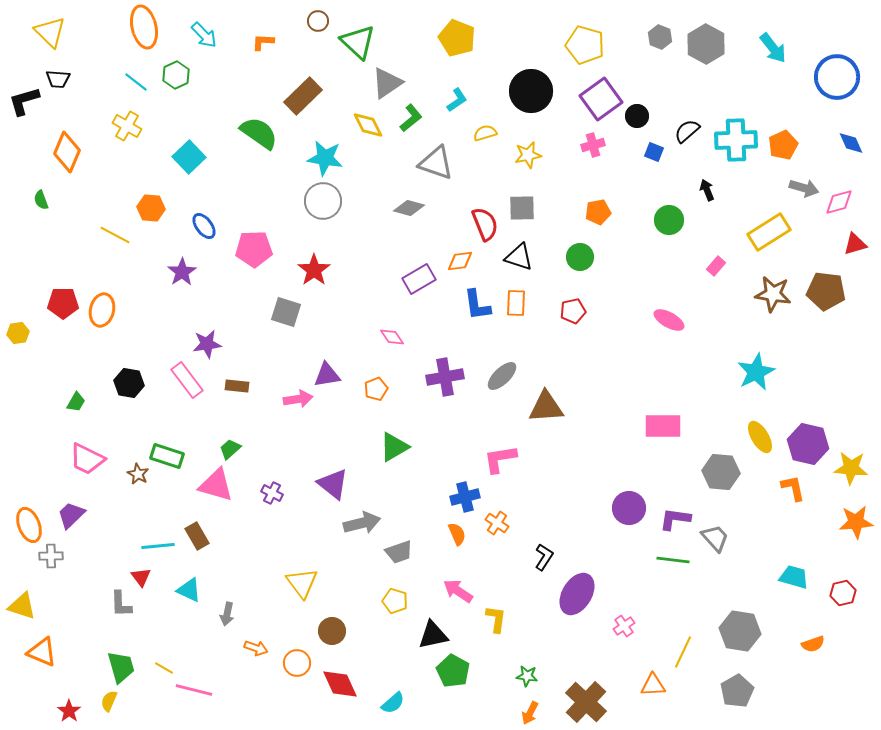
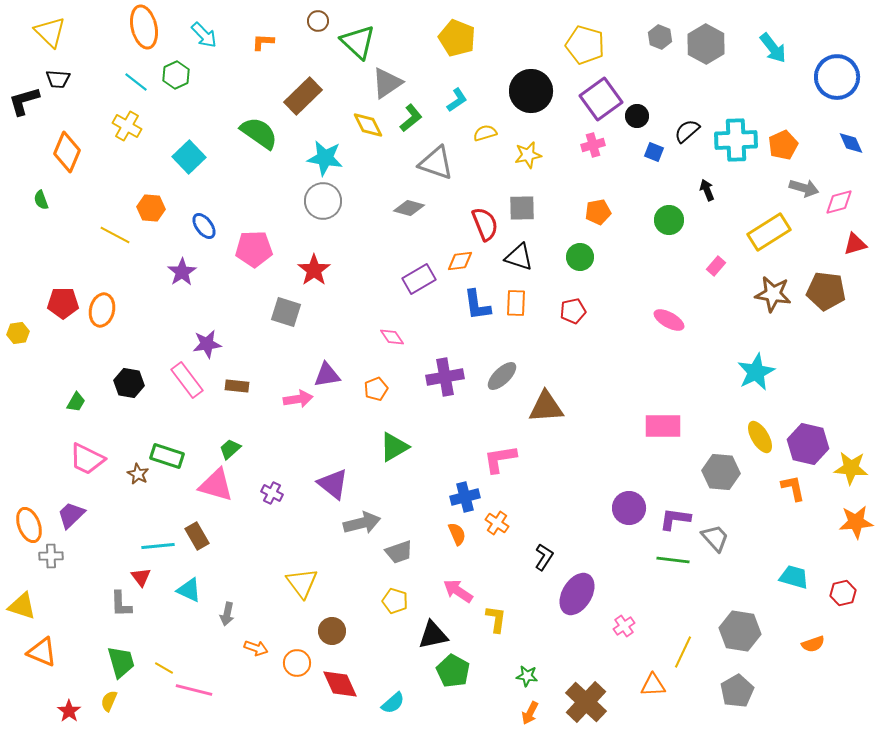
green trapezoid at (121, 667): moved 5 px up
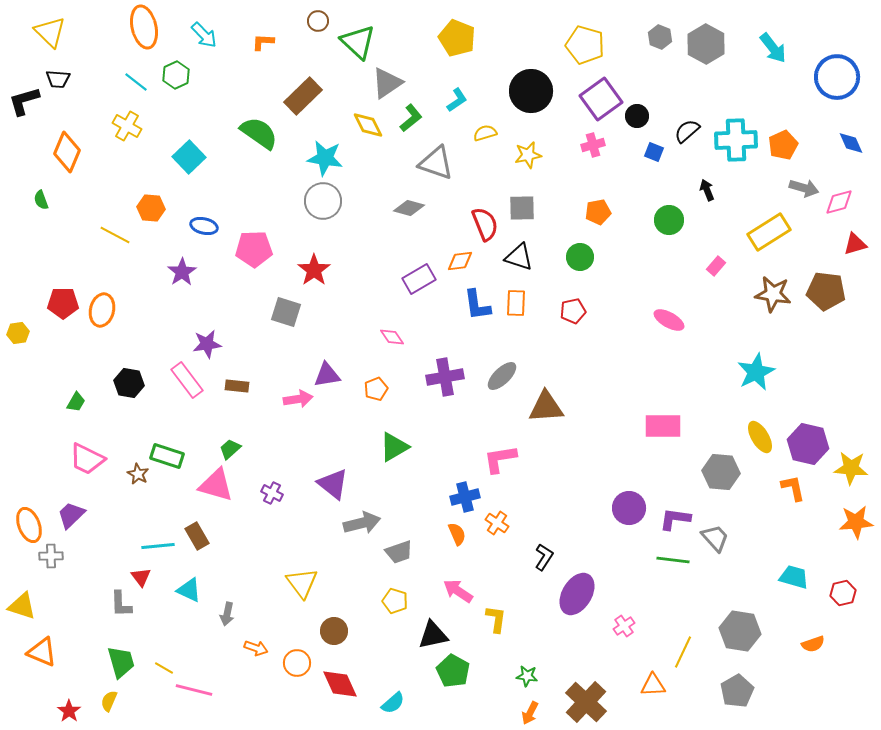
blue ellipse at (204, 226): rotated 40 degrees counterclockwise
brown circle at (332, 631): moved 2 px right
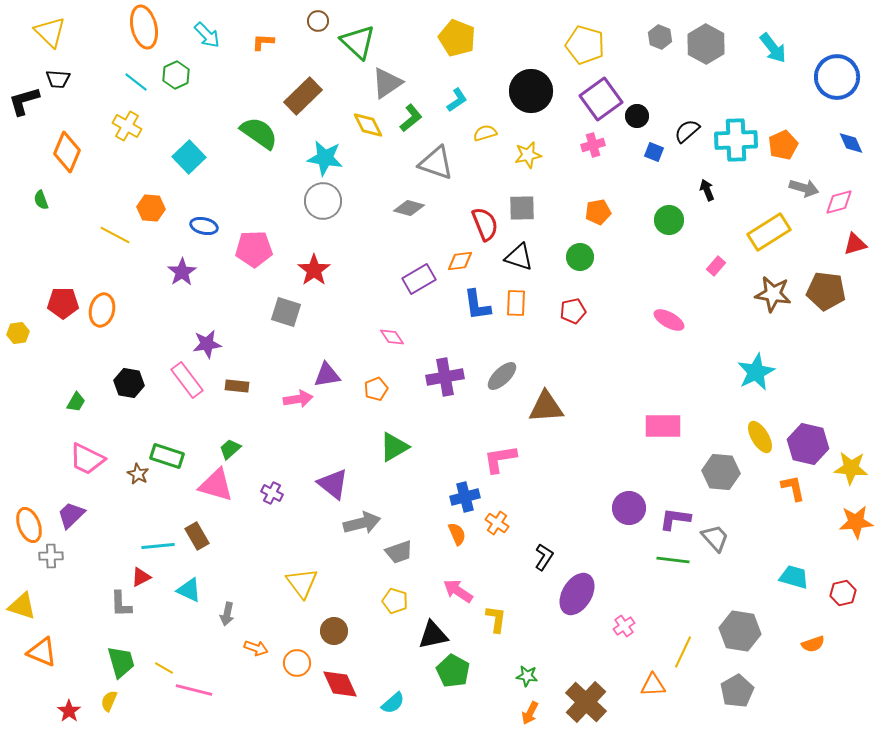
cyan arrow at (204, 35): moved 3 px right
red triangle at (141, 577): rotated 40 degrees clockwise
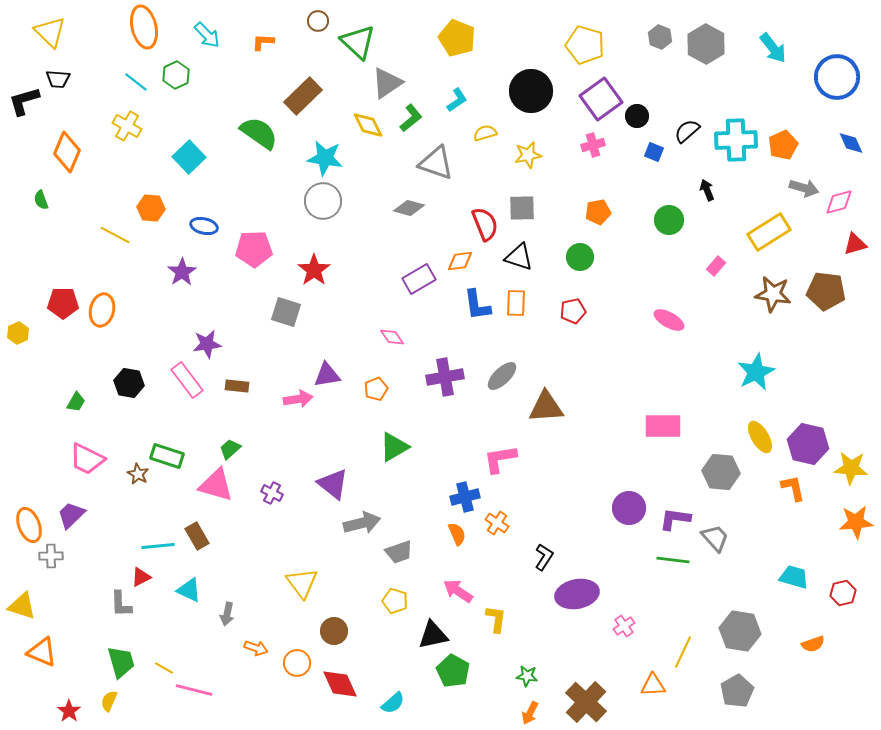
yellow hexagon at (18, 333): rotated 15 degrees counterclockwise
purple ellipse at (577, 594): rotated 48 degrees clockwise
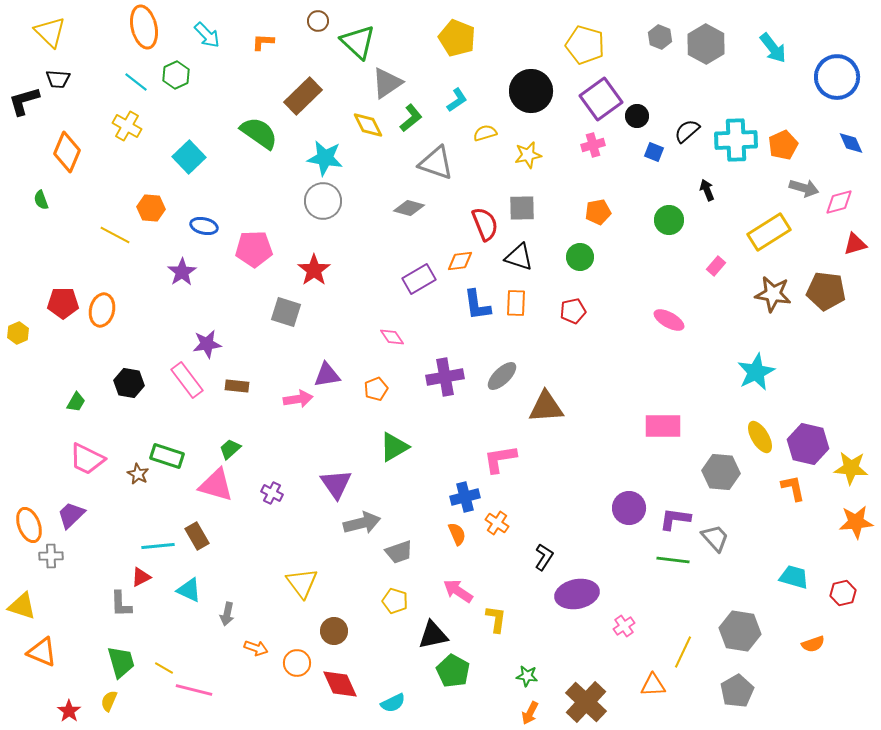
purple triangle at (333, 484): moved 3 px right; rotated 16 degrees clockwise
cyan semicircle at (393, 703): rotated 15 degrees clockwise
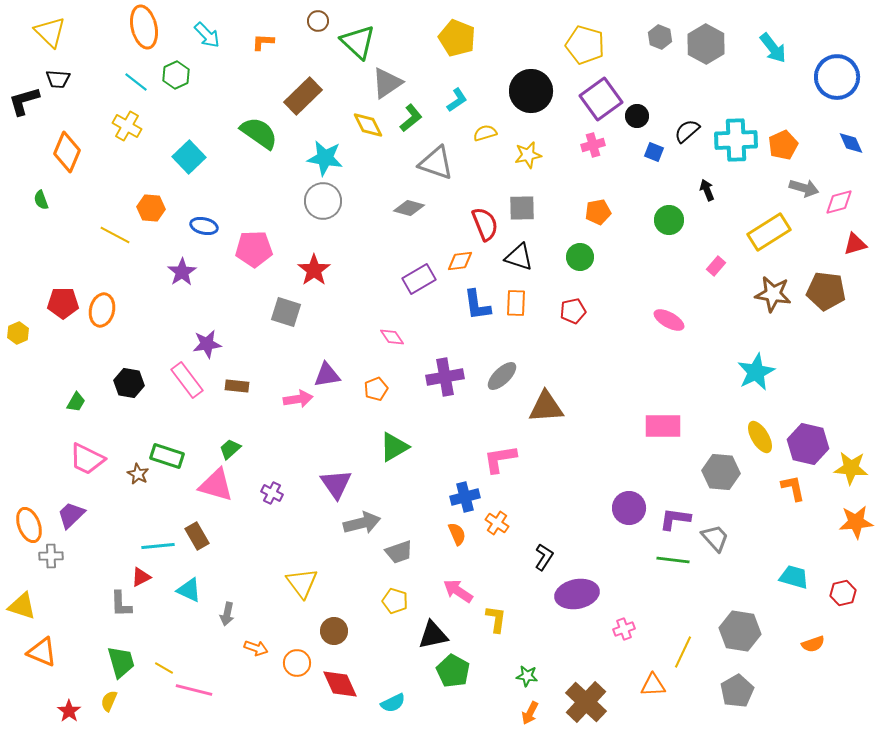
pink cross at (624, 626): moved 3 px down; rotated 15 degrees clockwise
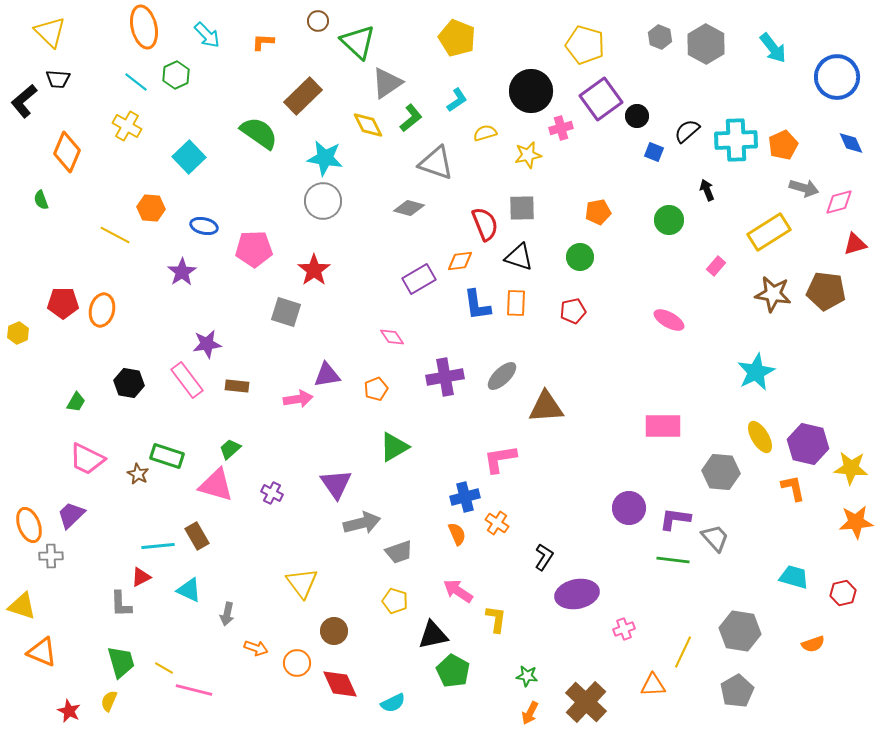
black L-shape at (24, 101): rotated 24 degrees counterclockwise
pink cross at (593, 145): moved 32 px left, 17 px up
red star at (69, 711): rotated 10 degrees counterclockwise
